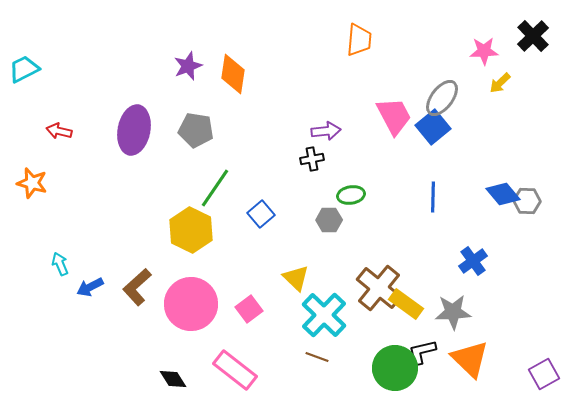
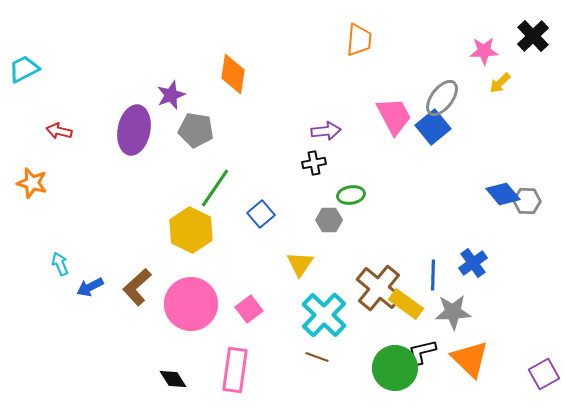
purple star at (188, 66): moved 17 px left, 29 px down
black cross at (312, 159): moved 2 px right, 4 px down
blue line at (433, 197): moved 78 px down
blue cross at (473, 261): moved 2 px down
yellow triangle at (296, 278): moved 4 px right, 14 px up; rotated 20 degrees clockwise
pink rectangle at (235, 370): rotated 60 degrees clockwise
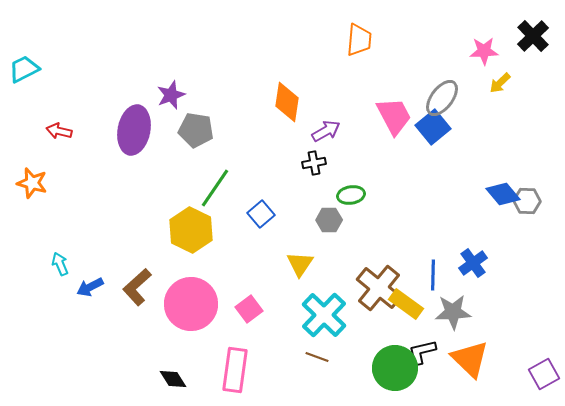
orange diamond at (233, 74): moved 54 px right, 28 px down
purple arrow at (326, 131): rotated 24 degrees counterclockwise
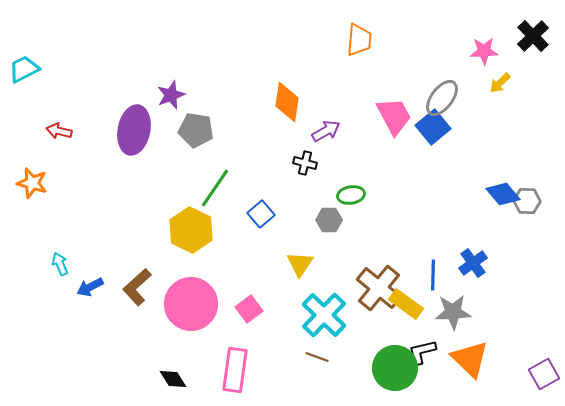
black cross at (314, 163): moved 9 px left; rotated 25 degrees clockwise
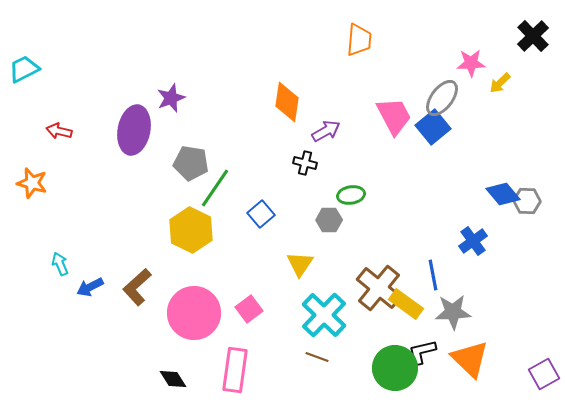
pink star at (484, 51): moved 13 px left, 12 px down
purple star at (171, 95): moved 3 px down
gray pentagon at (196, 130): moved 5 px left, 33 px down
blue cross at (473, 263): moved 22 px up
blue line at (433, 275): rotated 12 degrees counterclockwise
pink circle at (191, 304): moved 3 px right, 9 px down
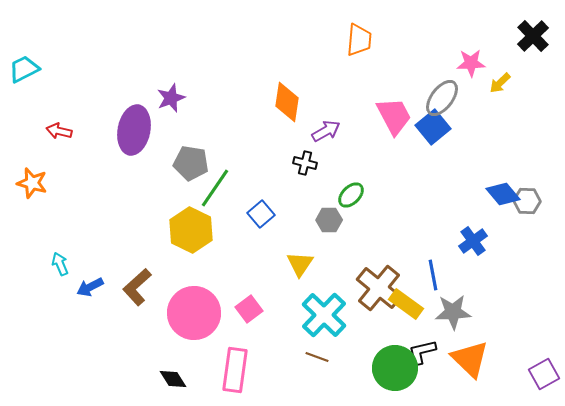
green ellipse at (351, 195): rotated 36 degrees counterclockwise
